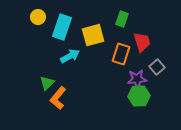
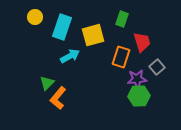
yellow circle: moved 3 px left
orange rectangle: moved 3 px down
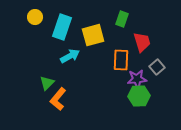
orange rectangle: moved 3 px down; rotated 15 degrees counterclockwise
orange L-shape: moved 1 px down
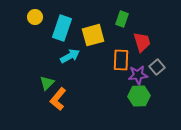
cyan rectangle: moved 1 px down
purple star: moved 1 px right, 4 px up
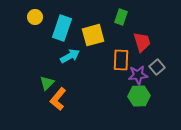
green rectangle: moved 1 px left, 2 px up
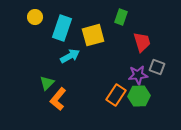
orange rectangle: moved 5 px left, 35 px down; rotated 30 degrees clockwise
gray square: rotated 28 degrees counterclockwise
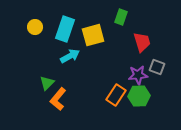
yellow circle: moved 10 px down
cyan rectangle: moved 3 px right, 1 px down
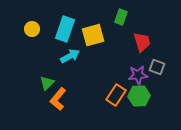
yellow circle: moved 3 px left, 2 px down
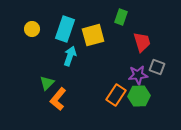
cyan arrow: rotated 42 degrees counterclockwise
